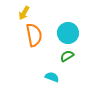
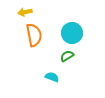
yellow arrow: moved 1 px right, 1 px up; rotated 48 degrees clockwise
cyan circle: moved 4 px right
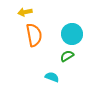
cyan circle: moved 1 px down
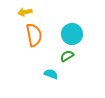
cyan semicircle: moved 1 px left, 3 px up
